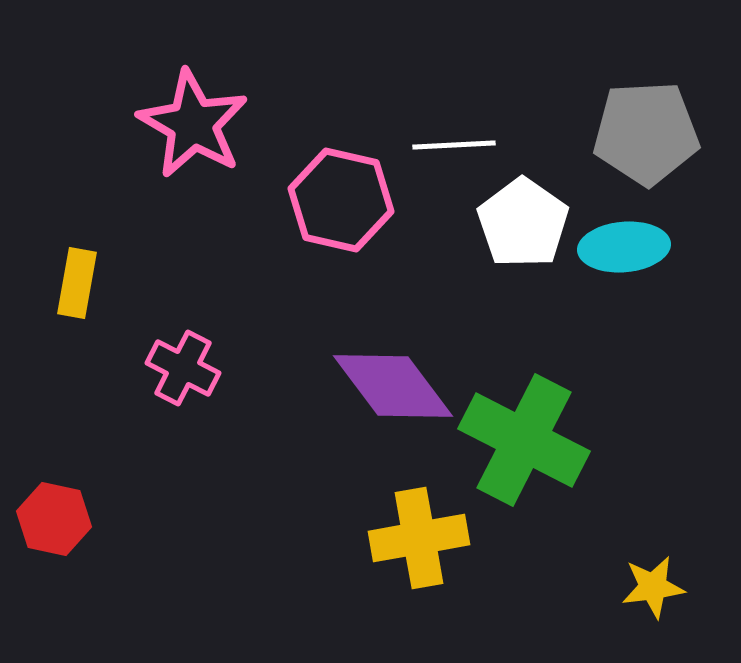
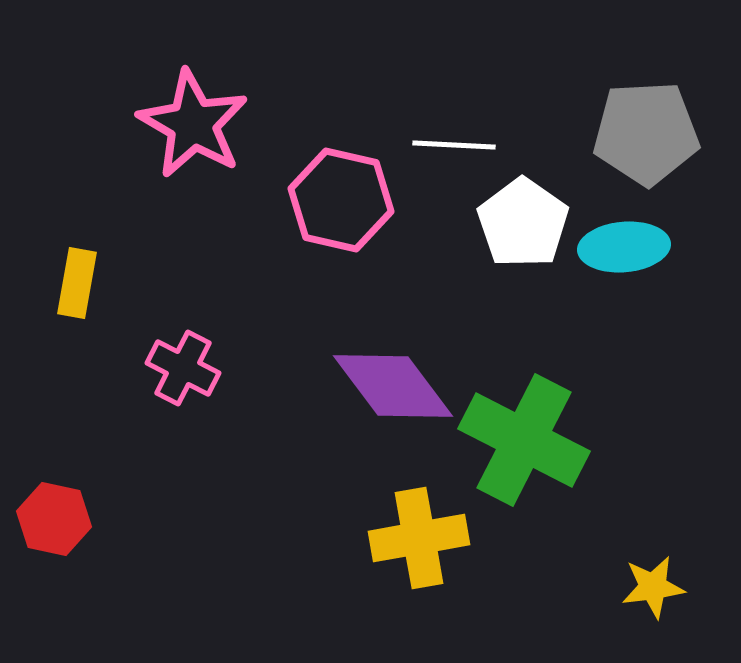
white line: rotated 6 degrees clockwise
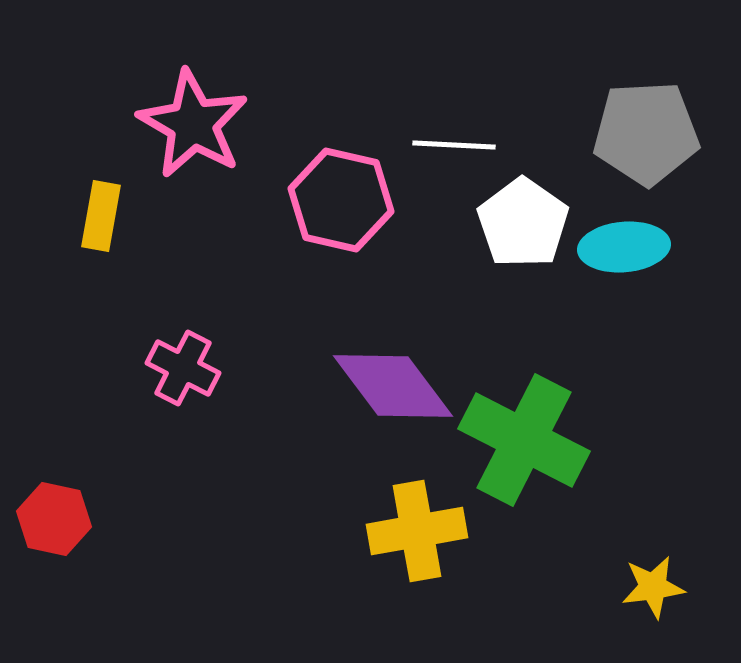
yellow rectangle: moved 24 px right, 67 px up
yellow cross: moved 2 px left, 7 px up
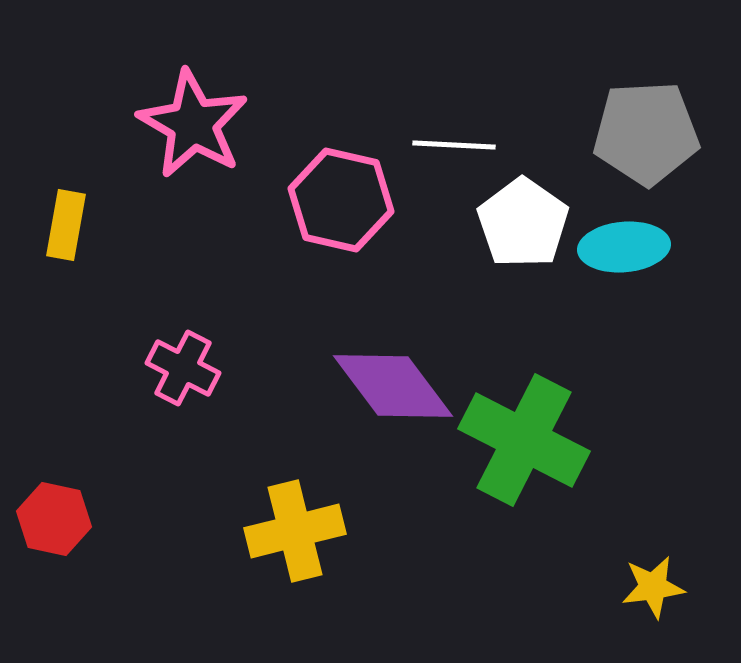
yellow rectangle: moved 35 px left, 9 px down
yellow cross: moved 122 px left; rotated 4 degrees counterclockwise
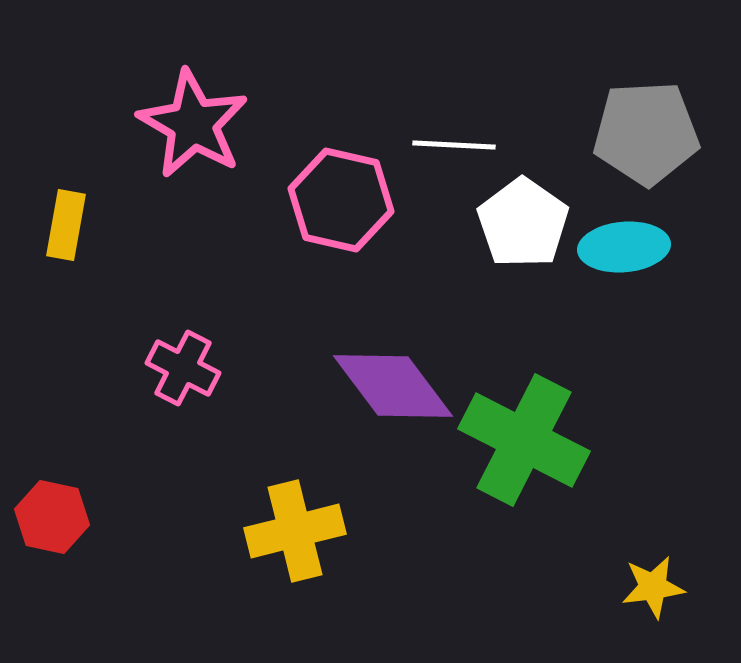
red hexagon: moved 2 px left, 2 px up
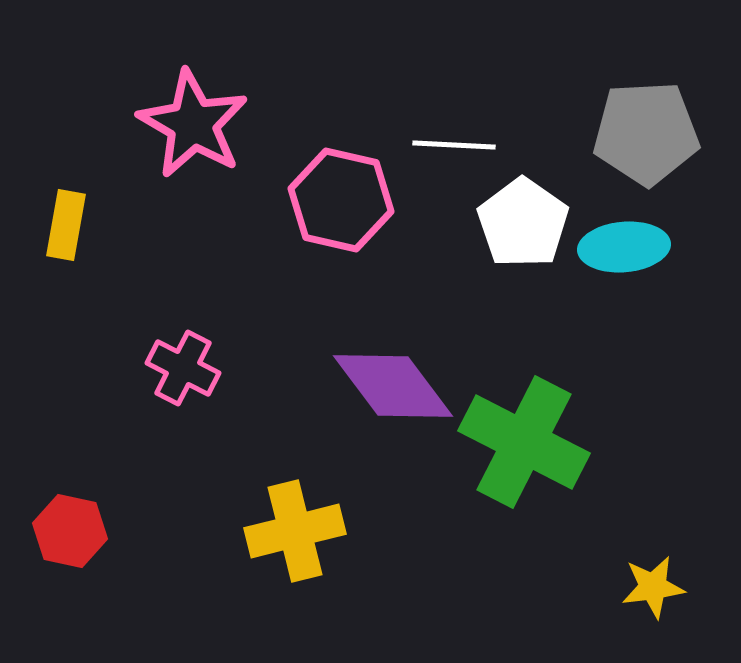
green cross: moved 2 px down
red hexagon: moved 18 px right, 14 px down
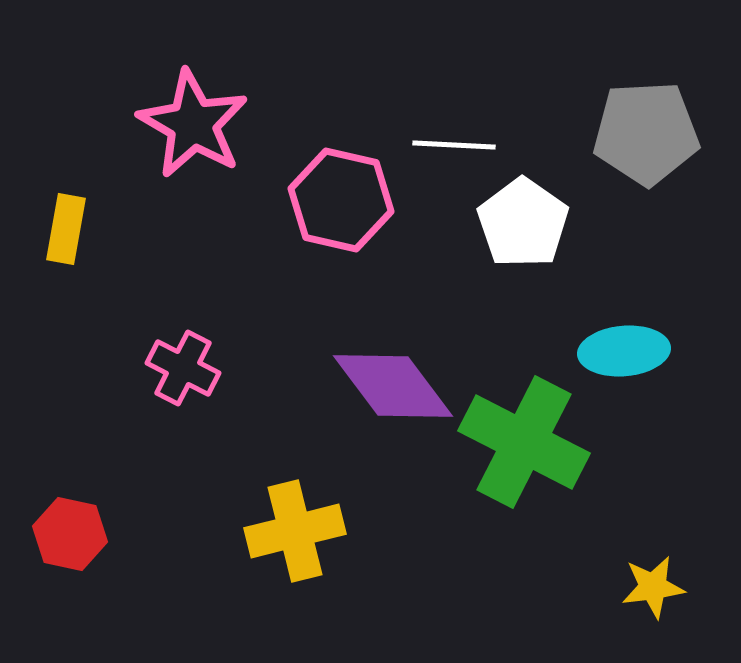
yellow rectangle: moved 4 px down
cyan ellipse: moved 104 px down
red hexagon: moved 3 px down
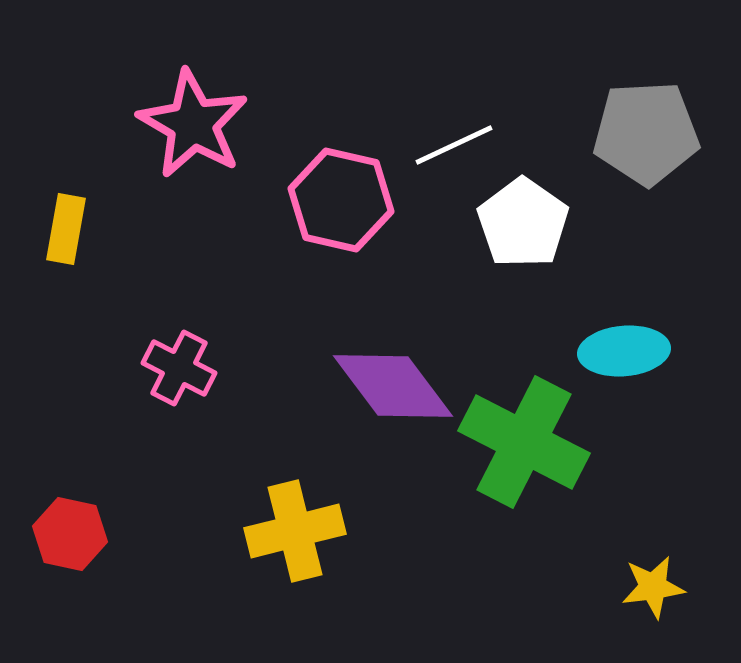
white line: rotated 28 degrees counterclockwise
pink cross: moved 4 px left
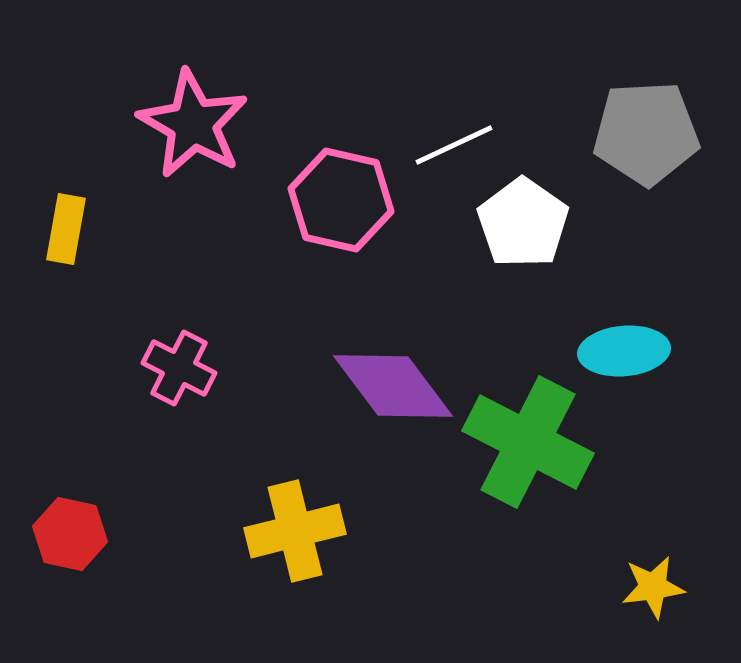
green cross: moved 4 px right
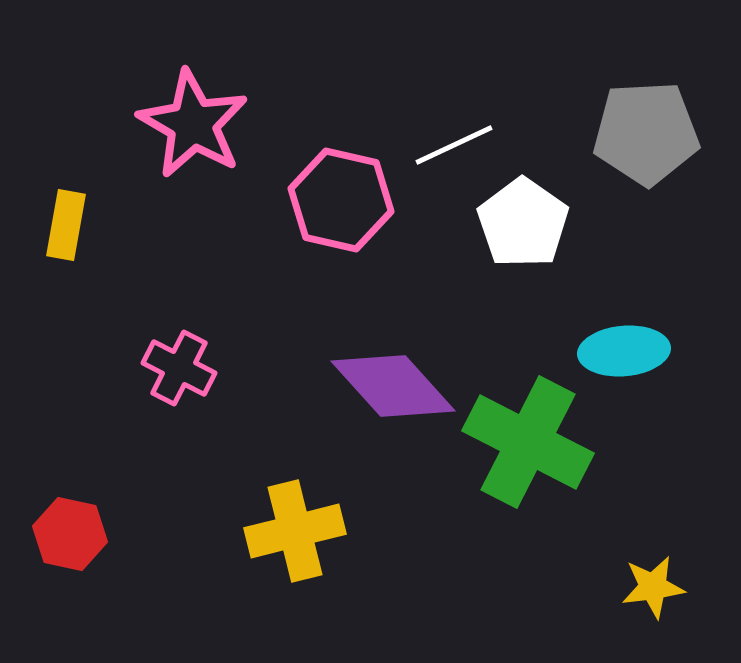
yellow rectangle: moved 4 px up
purple diamond: rotated 5 degrees counterclockwise
